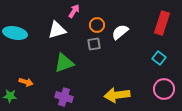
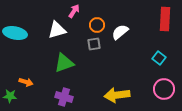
red rectangle: moved 3 px right, 4 px up; rotated 15 degrees counterclockwise
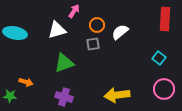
gray square: moved 1 px left
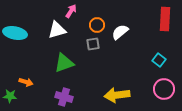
pink arrow: moved 3 px left
cyan square: moved 2 px down
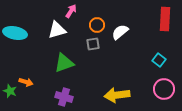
green star: moved 5 px up; rotated 16 degrees clockwise
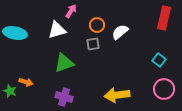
red rectangle: moved 1 px left, 1 px up; rotated 10 degrees clockwise
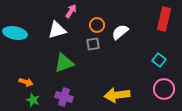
red rectangle: moved 1 px down
green star: moved 23 px right, 9 px down
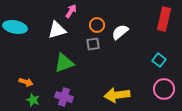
cyan ellipse: moved 6 px up
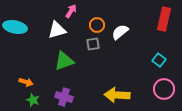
green triangle: moved 2 px up
yellow arrow: rotated 10 degrees clockwise
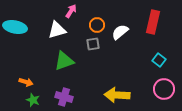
red rectangle: moved 11 px left, 3 px down
